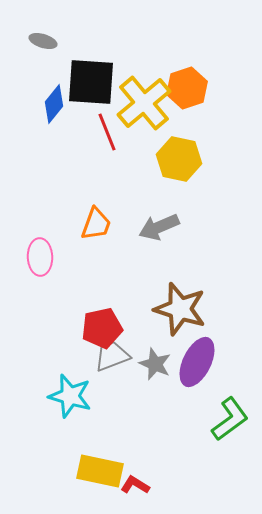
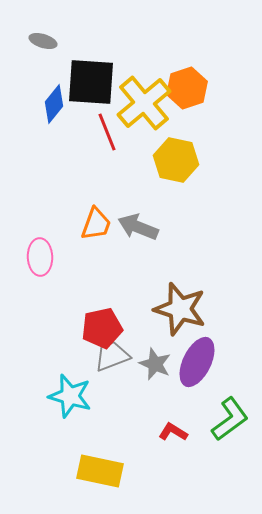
yellow hexagon: moved 3 px left, 1 px down
gray arrow: moved 21 px left; rotated 45 degrees clockwise
red L-shape: moved 38 px right, 53 px up
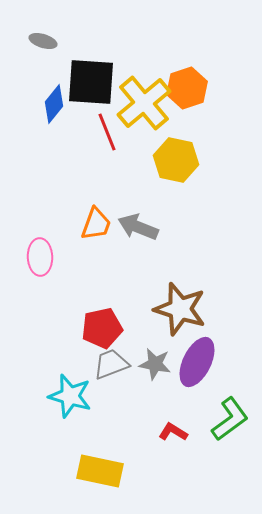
gray trapezoid: moved 1 px left, 8 px down
gray star: rotated 12 degrees counterclockwise
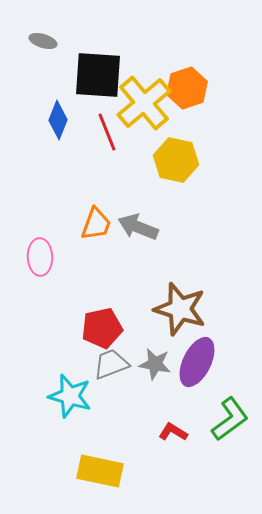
black square: moved 7 px right, 7 px up
blue diamond: moved 4 px right, 16 px down; rotated 18 degrees counterclockwise
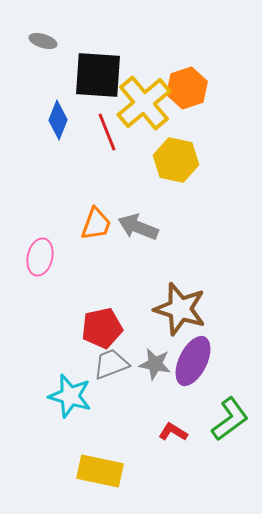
pink ellipse: rotated 15 degrees clockwise
purple ellipse: moved 4 px left, 1 px up
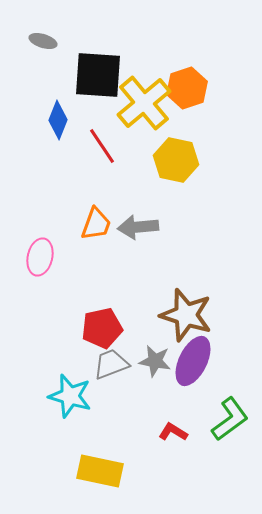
red line: moved 5 px left, 14 px down; rotated 12 degrees counterclockwise
gray arrow: rotated 27 degrees counterclockwise
brown star: moved 6 px right, 6 px down
gray star: moved 3 px up
